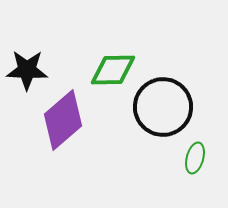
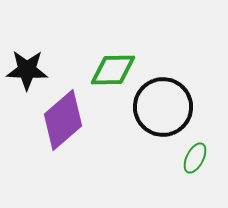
green ellipse: rotated 12 degrees clockwise
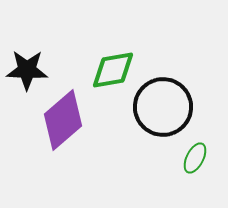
green diamond: rotated 9 degrees counterclockwise
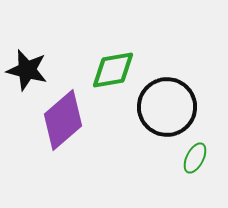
black star: rotated 12 degrees clockwise
black circle: moved 4 px right
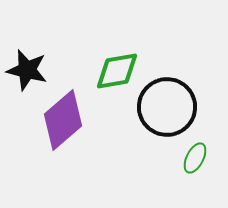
green diamond: moved 4 px right, 1 px down
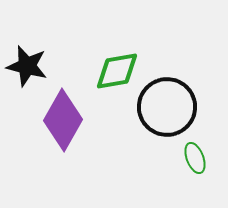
black star: moved 4 px up
purple diamond: rotated 20 degrees counterclockwise
green ellipse: rotated 48 degrees counterclockwise
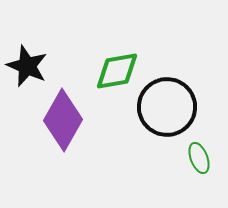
black star: rotated 9 degrees clockwise
green ellipse: moved 4 px right
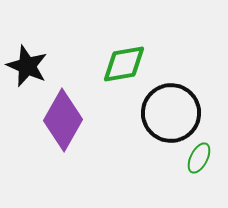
green diamond: moved 7 px right, 7 px up
black circle: moved 4 px right, 6 px down
green ellipse: rotated 48 degrees clockwise
